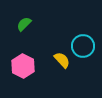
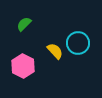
cyan circle: moved 5 px left, 3 px up
yellow semicircle: moved 7 px left, 9 px up
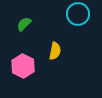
cyan circle: moved 29 px up
yellow semicircle: rotated 54 degrees clockwise
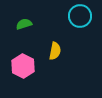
cyan circle: moved 2 px right, 2 px down
green semicircle: rotated 28 degrees clockwise
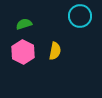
pink hexagon: moved 14 px up
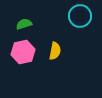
pink hexagon: rotated 20 degrees clockwise
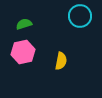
yellow semicircle: moved 6 px right, 10 px down
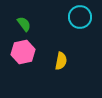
cyan circle: moved 1 px down
green semicircle: rotated 70 degrees clockwise
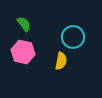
cyan circle: moved 7 px left, 20 px down
pink hexagon: rotated 25 degrees clockwise
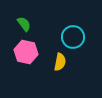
pink hexagon: moved 3 px right
yellow semicircle: moved 1 px left, 1 px down
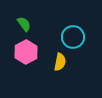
pink hexagon: rotated 20 degrees clockwise
